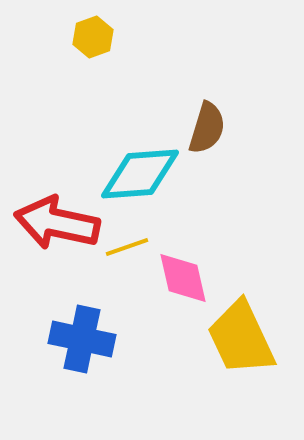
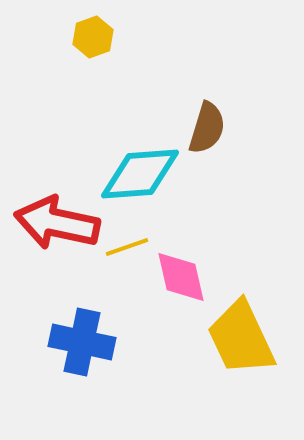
pink diamond: moved 2 px left, 1 px up
blue cross: moved 3 px down
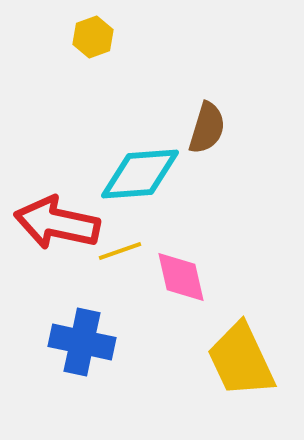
yellow line: moved 7 px left, 4 px down
yellow trapezoid: moved 22 px down
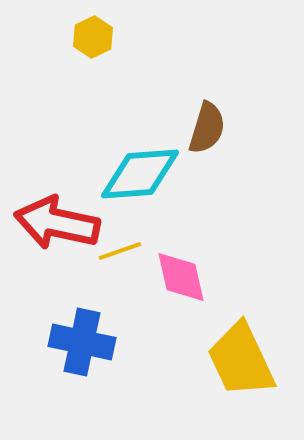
yellow hexagon: rotated 6 degrees counterclockwise
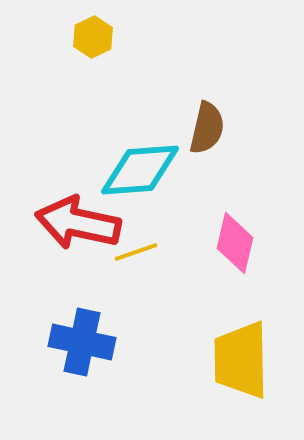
brown semicircle: rotated 4 degrees counterclockwise
cyan diamond: moved 4 px up
red arrow: moved 21 px right
yellow line: moved 16 px right, 1 px down
pink diamond: moved 54 px right, 34 px up; rotated 26 degrees clockwise
yellow trapezoid: rotated 24 degrees clockwise
